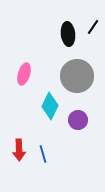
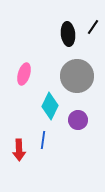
blue line: moved 14 px up; rotated 24 degrees clockwise
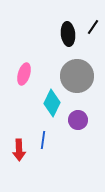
cyan diamond: moved 2 px right, 3 px up
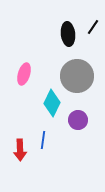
red arrow: moved 1 px right
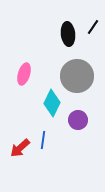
red arrow: moved 2 px up; rotated 50 degrees clockwise
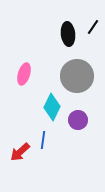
cyan diamond: moved 4 px down
red arrow: moved 4 px down
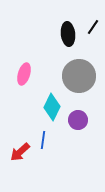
gray circle: moved 2 px right
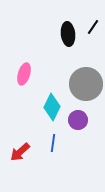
gray circle: moved 7 px right, 8 px down
blue line: moved 10 px right, 3 px down
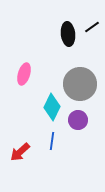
black line: moved 1 px left; rotated 21 degrees clockwise
gray circle: moved 6 px left
blue line: moved 1 px left, 2 px up
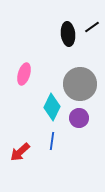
purple circle: moved 1 px right, 2 px up
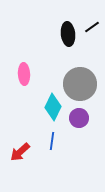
pink ellipse: rotated 20 degrees counterclockwise
cyan diamond: moved 1 px right
